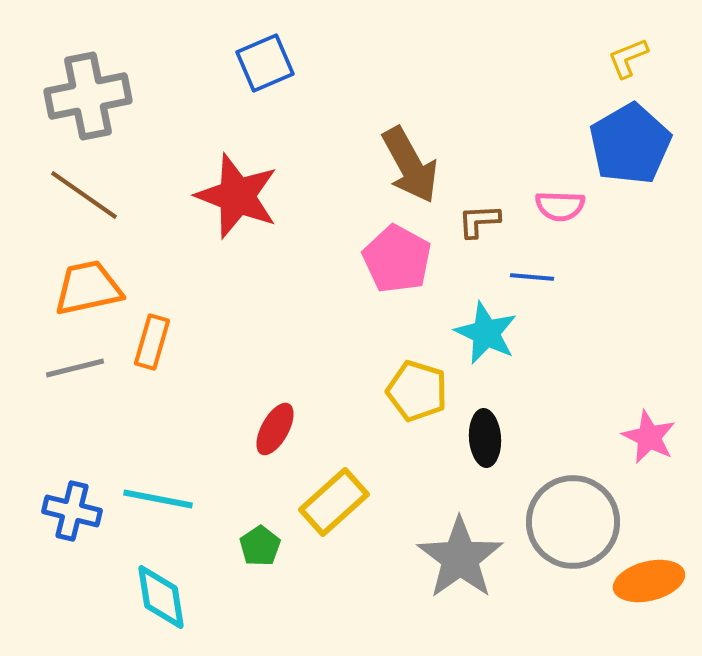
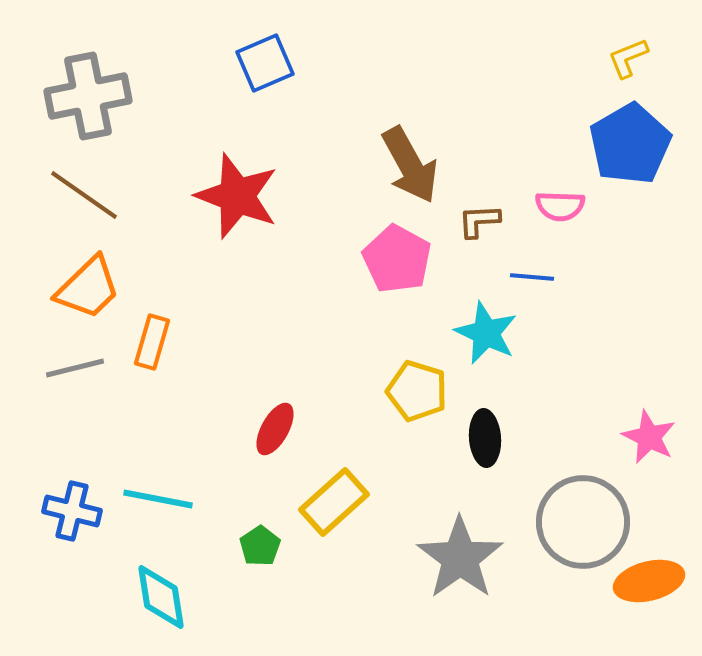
orange trapezoid: rotated 148 degrees clockwise
gray circle: moved 10 px right
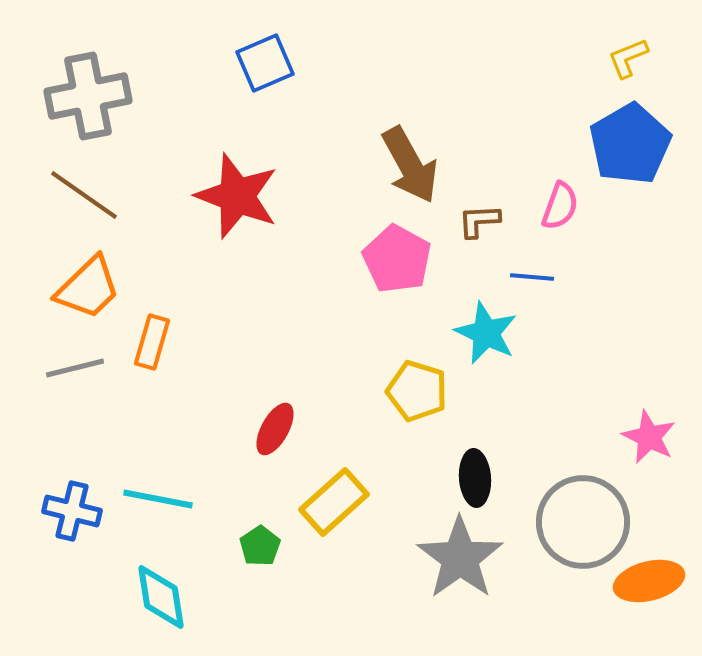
pink semicircle: rotated 72 degrees counterclockwise
black ellipse: moved 10 px left, 40 px down
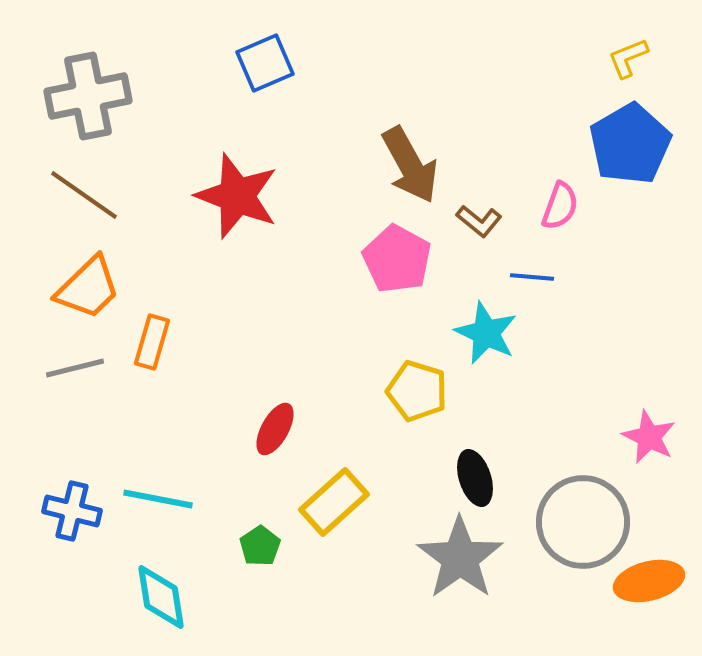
brown L-shape: rotated 138 degrees counterclockwise
black ellipse: rotated 14 degrees counterclockwise
